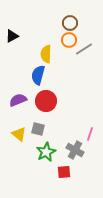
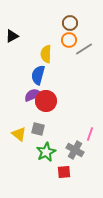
purple semicircle: moved 15 px right, 5 px up
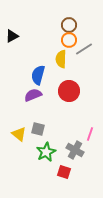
brown circle: moved 1 px left, 2 px down
yellow semicircle: moved 15 px right, 5 px down
red circle: moved 23 px right, 10 px up
red square: rotated 24 degrees clockwise
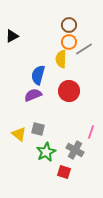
orange circle: moved 2 px down
pink line: moved 1 px right, 2 px up
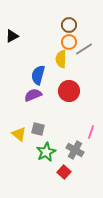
red square: rotated 24 degrees clockwise
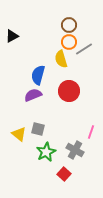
yellow semicircle: rotated 18 degrees counterclockwise
red square: moved 2 px down
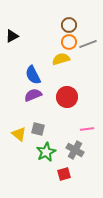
gray line: moved 4 px right, 5 px up; rotated 12 degrees clockwise
yellow semicircle: rotated 90 degrees clockwise
blue semicircle: moved 5 px left; rotated 42 degrees counterclockwise
red circle: moved 2 px left, 6 px down
pink line: moved 4 px left, 3 px up; rotated 64 degrees clockwise
red square: rotated 32 degrees clockwise
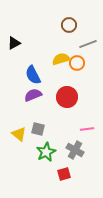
black triangle: moved 2 px right, 7 px down
orange circle: moved 8 px right, 21 px down
